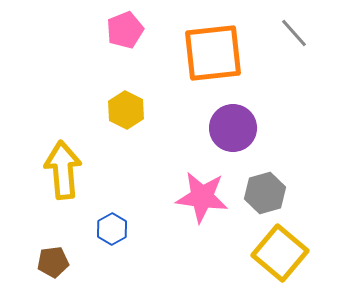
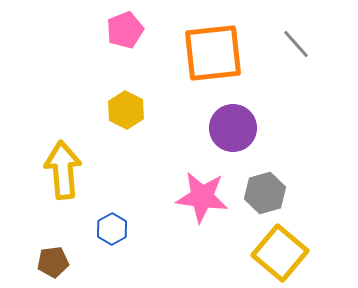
gray line: moved 2 px right, 11 px down
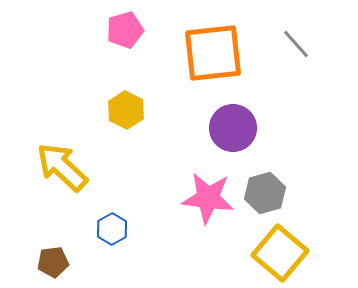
pink pentagon: rotated 6 degrees clockwise
yellow arrow: moved 1 px left, 3 px up; rotated 42 degrees counterclockwise
pink star: moved 6 px right, 1 px down
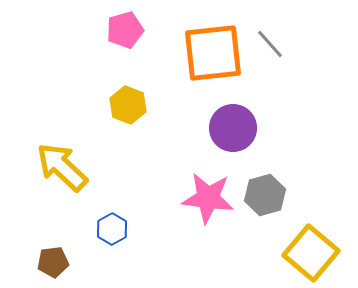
gray line: moved 26 px left
yellow hexagon: moved 2 px right, 5 px up; rotated 6 degrees counterclockwise
gray hexagon: moved 2 px down
yellow square: moved 31 px right
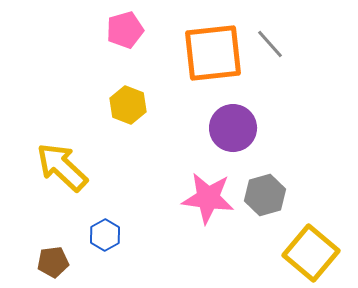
blue hexagon: moved 7 px left, 6 px down
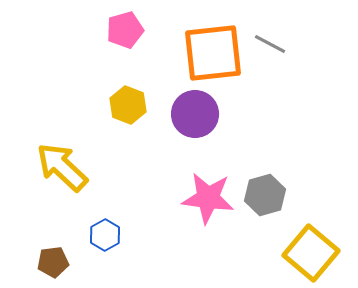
gray line: rotated 20 degrees counterclockwise
purple circle: moved 38 px left, 14 px up
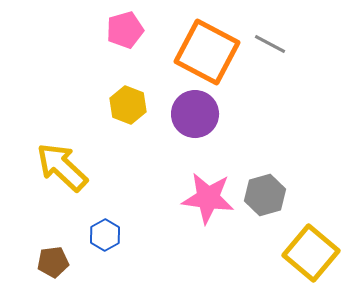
orange square: moved 6 px left, 1 px up; rotated 34 degrees clockwise
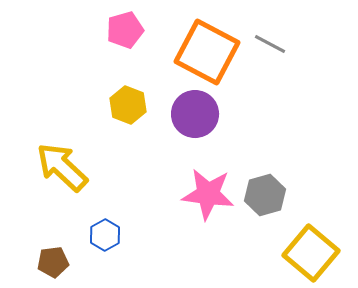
pink star: moved 4 px up
